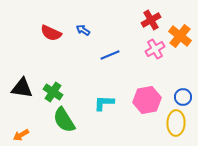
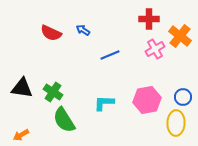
red cross: moved 2 px left, 1 px up; rotated 30 degrees clockwise
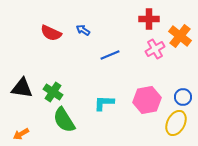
yellow ellipse: rotated 25 degrees clockwise
orange arrow: moved 1 px up
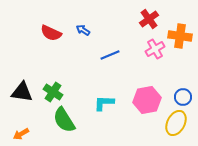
red cross: rotated 36 degrees counterclockwise
orange cross: rotated 30 degrees counterclockwise
black triangle: moved 4 px down
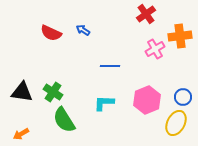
red cross: moved 3 px left, 5 px up
orange cross: rotated 15 degrees counterclockwise
blue line: moved 11 px down; rotated 24 degrees clockwise
pink hexagon: rotated 12 degrees counterclockwise
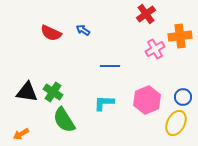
black triangle: moved 5 px right
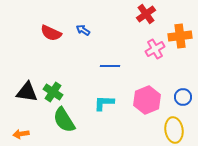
yellow ellipse: moved 2 px left, 7 px down; rotated 35 degrees counterclockwise
orange arrow: rotated 21 degrees clockwise
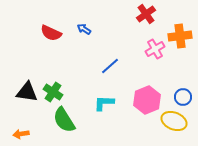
blue arrow: moved 1 px right, 1 px up
blue line: rotated 42 degrees counterclockwise
yellow ellipse: moved 9 px up; rotated 60 degrees counterclockwise
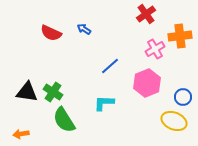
pink hexagon: moved 17 px up
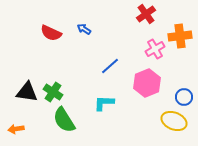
blue circle: moved 1 px right
orange arrow: moved 5 px left, 5 px up
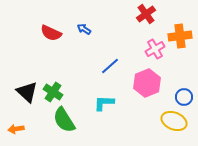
black triangle: rotated 35 degrees clockwise
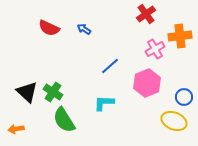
red semicircle: moved 2 px left, 5 px up
